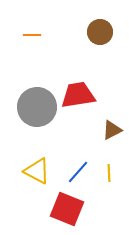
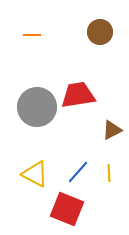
yellow triangle: moved 2 px left, 3 px down
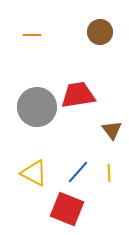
brown triangle: rotated 40 degrees counterclockwise
yellow triangle: moved 1 px left, 1 px up
